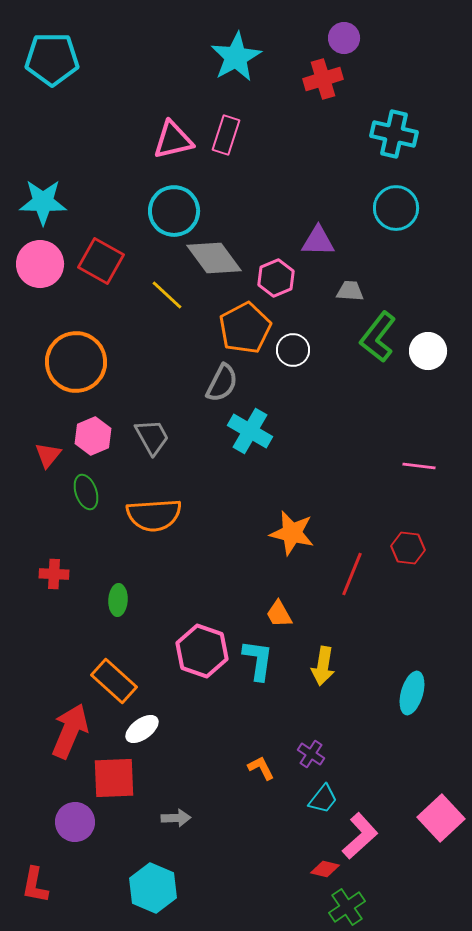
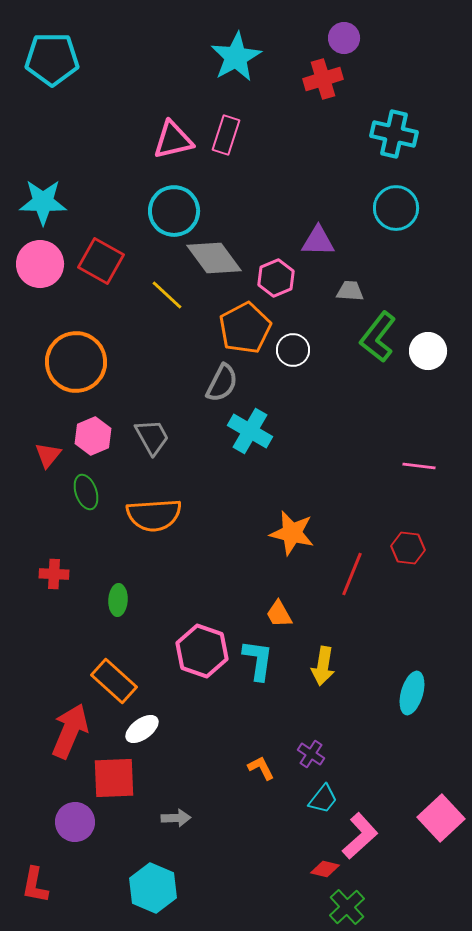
green cross at (347, 907): rotated 9 degrees counterclockwise
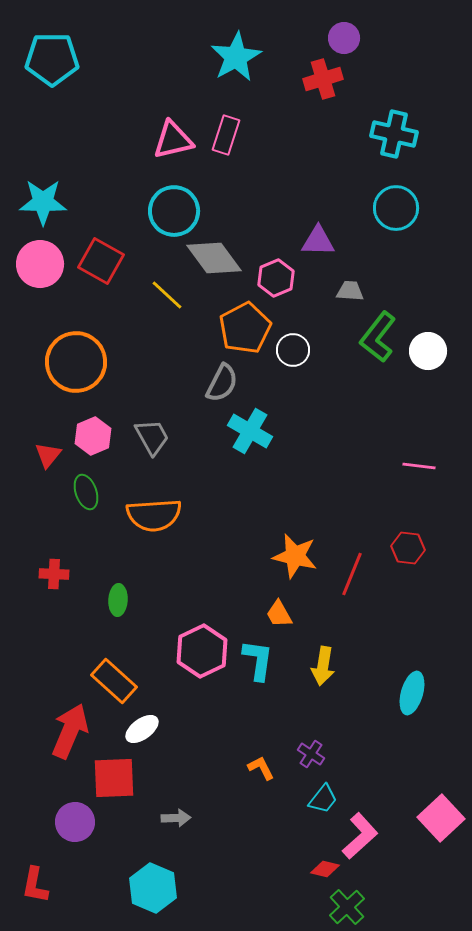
orange star at (292, 533): moved 3 px right, 23 px down
pink hexagon at (202, 651): rotated 15 degrees clockwise
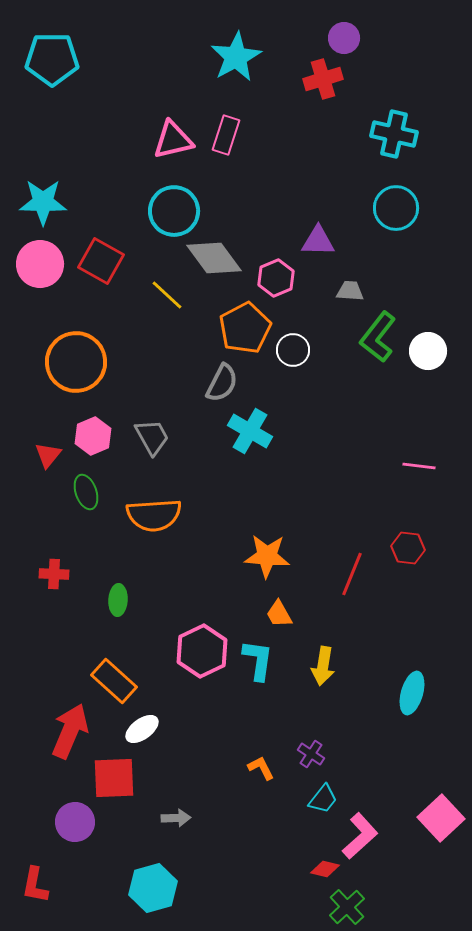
orange star at (295, 556): moved 28 px left; rotated 9 degrees counterclockwise
cyan hexagon at (153, 888): rotated 21 degrees clockwise
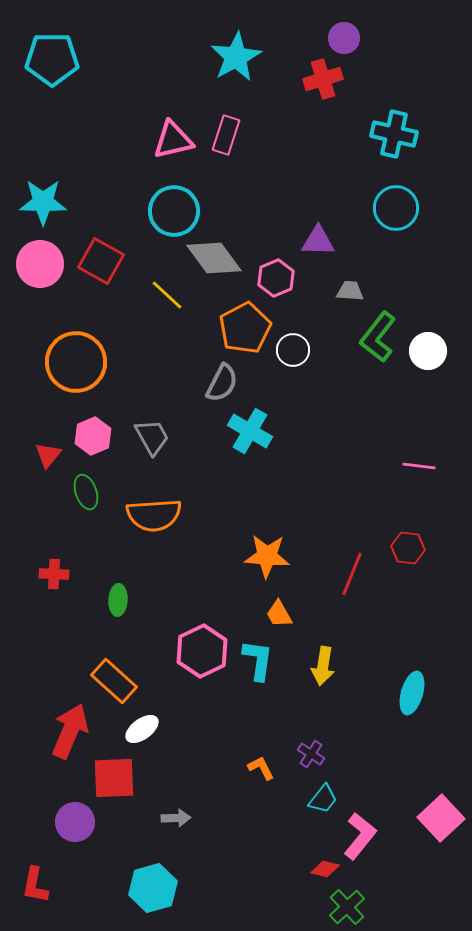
pink L-shape at (360, 836): rotated 9 degrees counterclockwise
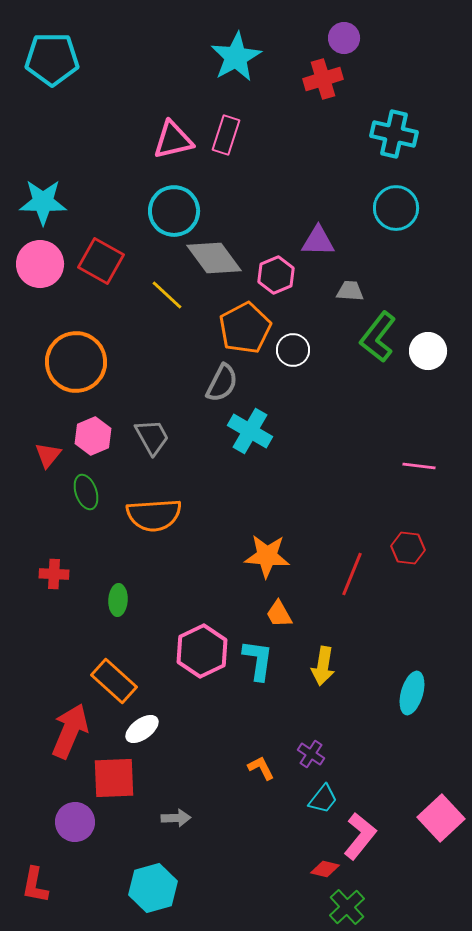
pink hexagon at (276, 278): moved 3 px up
